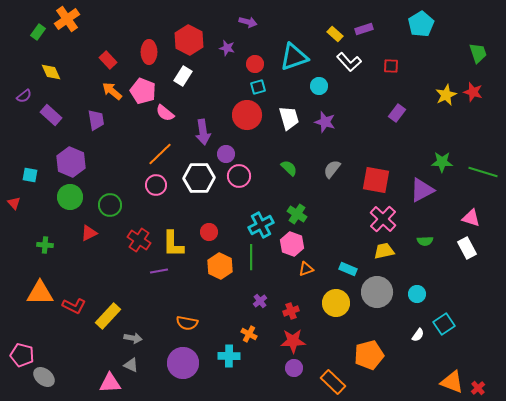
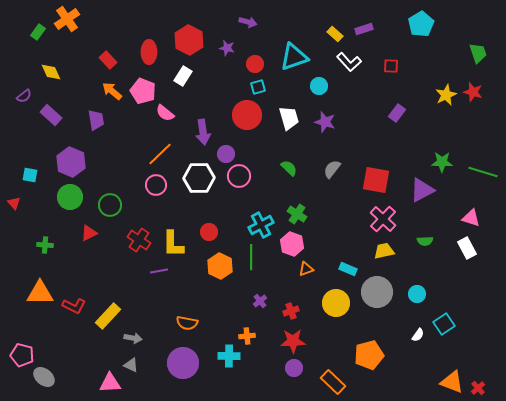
orange cross at (249, 334): moved 2 px left, 2 px down; rotated 35 degrees counterclockwise
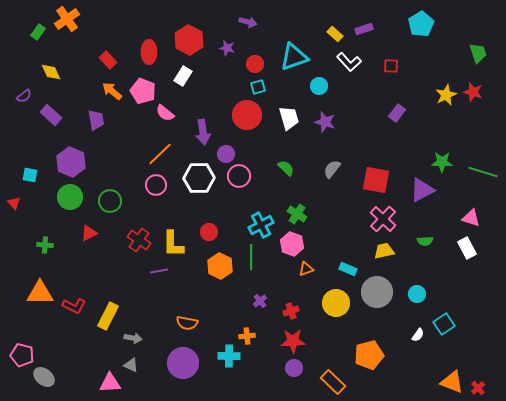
green semicircle at (289, 168): moved 3 px left
green circle at (110, 205): moved 4 px up
yellow rectangle at (108, 316): rotated 16 degrees counterclockwise
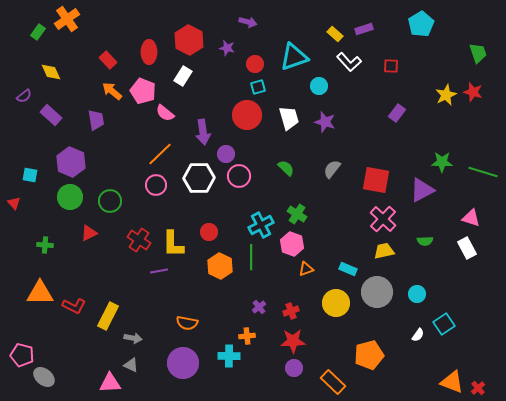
purple cross at (260, 301): moved 1 px left, 6 px down
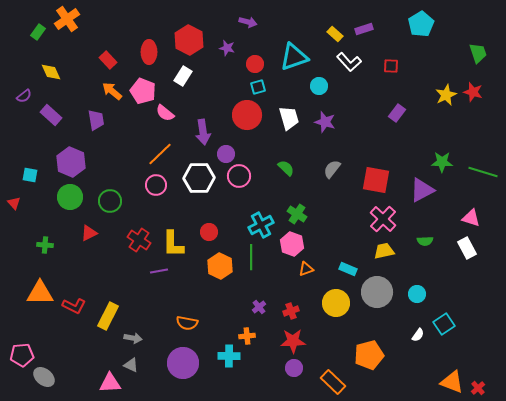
pink pentagon at (22, 355): rotated 20 degrees counterclockwise
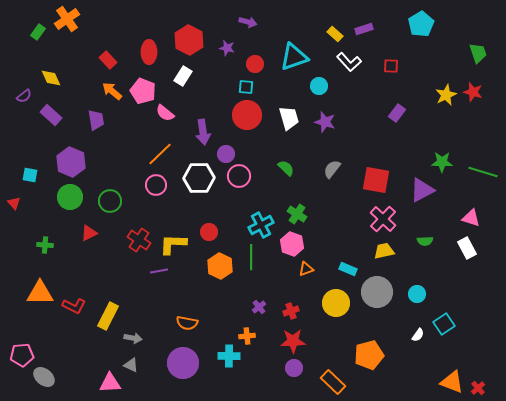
yellow diamond at (51, 72): moved 6 px down
cyan square at (258, 87): moved 12 px left; rotated 21 degrees clockwise
yellow L-shape at (173, 244): rotated 92 degrees clockwise
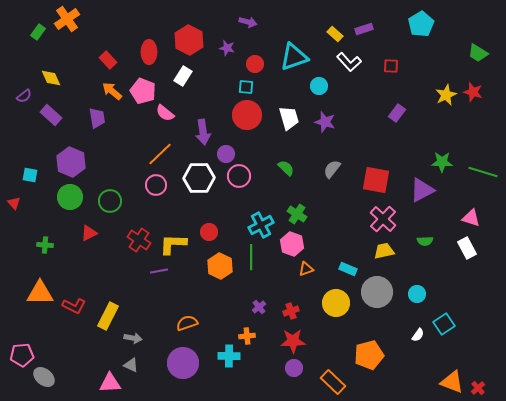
green trapezoid at (478, 53): rotated 140 degrees clockwise
purple trapezoid at (96, 120): moved 1 px right, 2 px up
orange semicircle at (187, 323): rotated 150 degrees clockwise
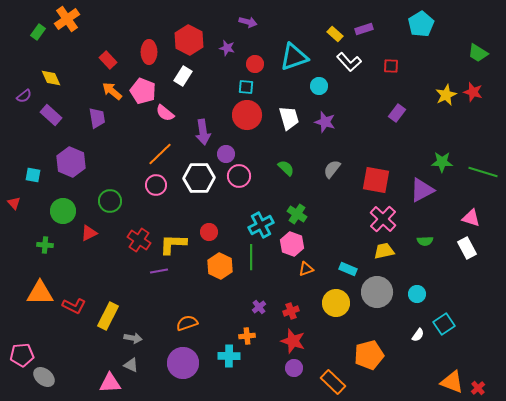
cyan square at (30, 175): moved 3 px right
green circle at (70, 197): moved 7 px left, 14 px down
red star at (293, 341): rotated 20 degrees clockwise
